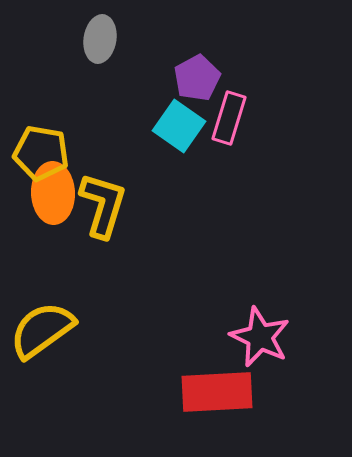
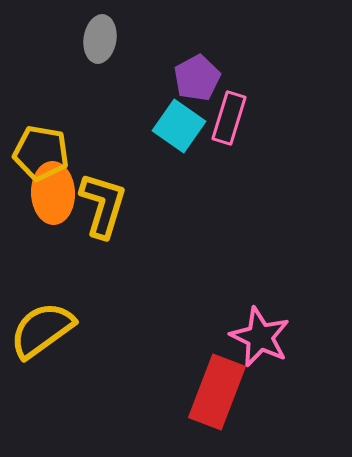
red rectangle: rotated 66 degrees counterclockwise
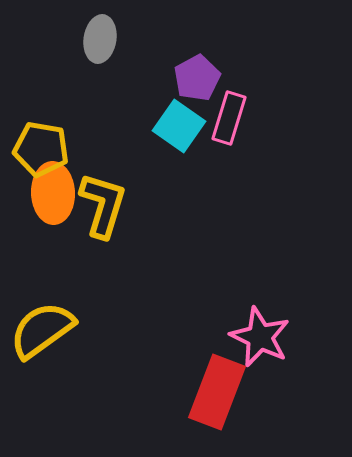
yellow pentagon: moved 4 px up
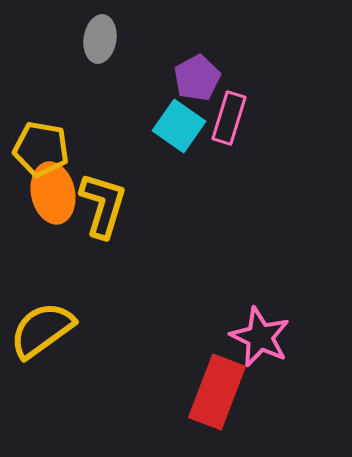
orange ellipse: rotated 10 degrees counterclockwise
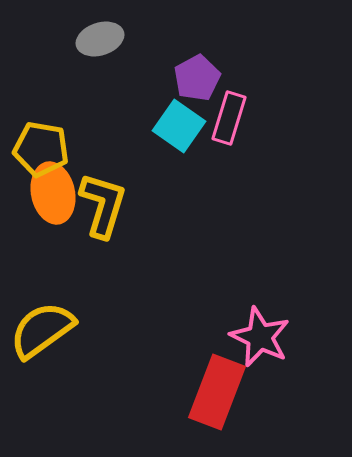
gray ellipse: rotated 63 degrees clockwise
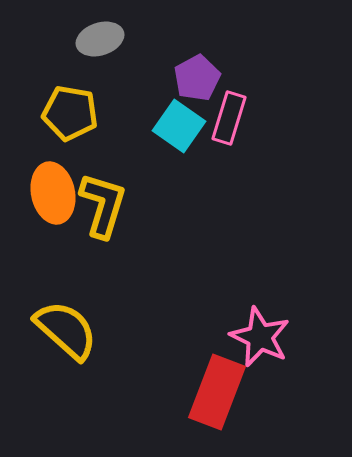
yellow pentagon: moved 29 px right, 36 px up
yellow semicircle: moved 24 px right; rotated 78 degrees clockwise
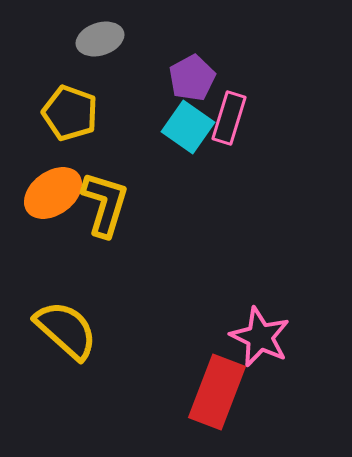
purple pentagon: moved 5 px left
yellow pentagon: rotated 10 degrees clockwise
cyan square: moved 9 px right, 1 px down
orange ellipse: rotated 66 degrees clockwise
yellow L-shape: moved 2 px right, 1 px up
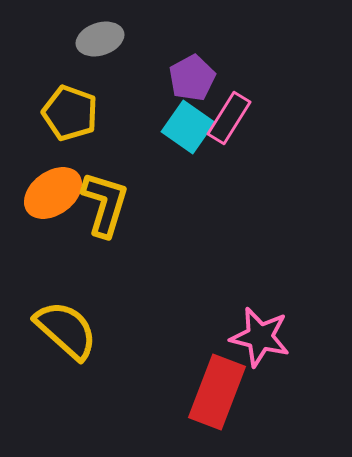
pink rectangle: rotated 15 degrees clockwise
pink star: rotated 12 degrees counterclockwise
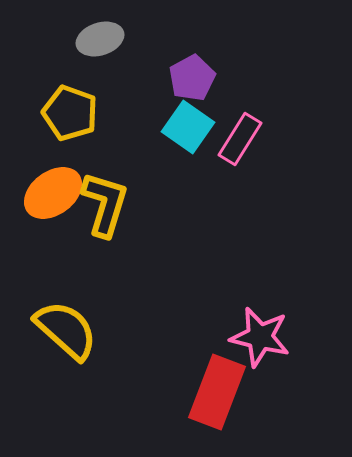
pink rectangle: moved 11 px right, 21 px down
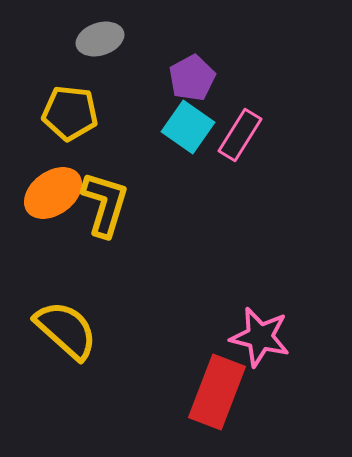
yellow pentagon: rotated 14 degrees counterclockwise
pink rectangle: moved 4 px up
